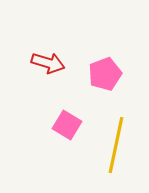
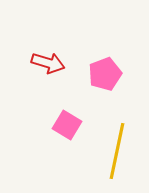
yellow line: moved 1 px right, 6 px down
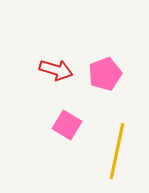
red arrow: moved 8 px right, 7 px down
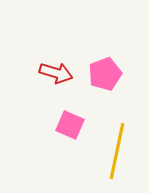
red arrow: moved 3 px down
pink square: moved 3 px right; rotated 8 degrees counterclockwise
